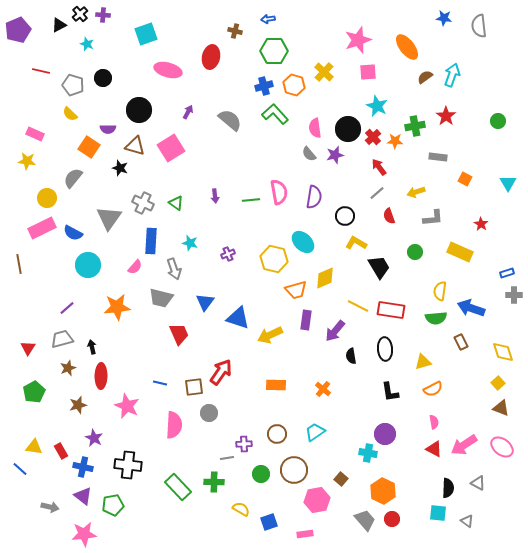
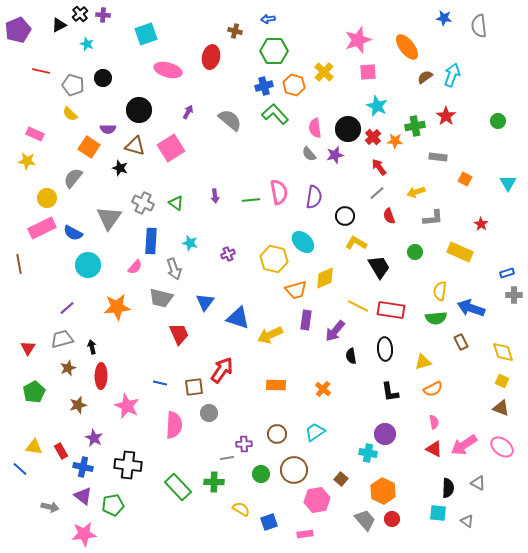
red arrow at (221, 372): moved 1 px right, 2 px up
yellow square at (498, 383): moved 4 px right, 2 px up; rotated 24 degrees counterclockwise
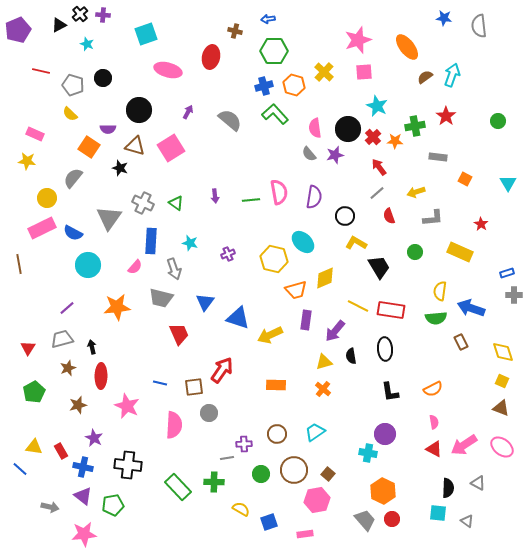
pink square at (368, 72): moved 4 px left
yellow triangle at (423, 362): moved 99 px left
brown square at (341, 479): moved 13 px left, 5 px up
